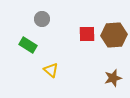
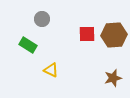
yellow triangle: rotated 14 degrees counterclockwise
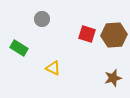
red square: rotated 18 degrees clockwise
green rectangle: moved 9 px left, 3 px down
yellow triangle: moved 2 px right, 2 px up
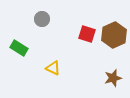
brown hexagon: rotated 20 degrees counterclockwise
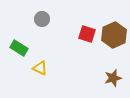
yellow triangle: moved 13 px left
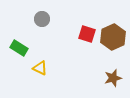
brown hexagon: moved 1 px left, 2 px down
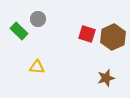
gray circle: moved 4 px left
green rectangle: moved 17 px up; rotated 12 degrees clockwise
yellow triangle: moved 3 px left, 1 px up; rotated 21 degrees counterclockwise
brown star: moved 7 px left
